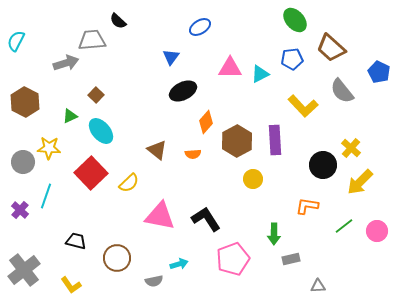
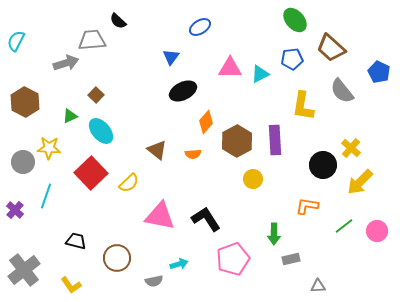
yellow L-shape at (303, 106): rotated 52 degrees clockwise
purple cross at (20, 210): moved 5 px left
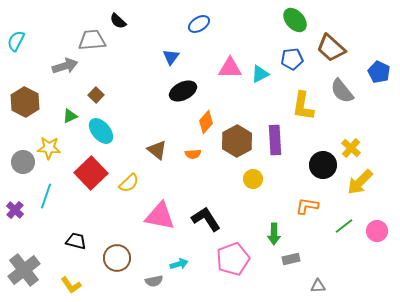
blue ellipse at (200, 27): moved 1 px left, 3 px up
gray arrow at (66, 63): moved 1 px left, 3 px down
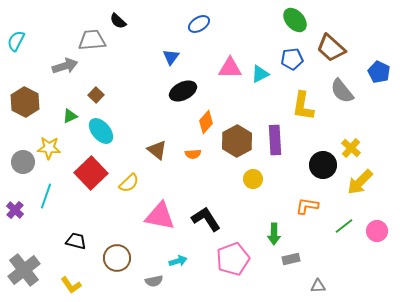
cyan arrow at (179, 264): moved 1 px left, 3 px up
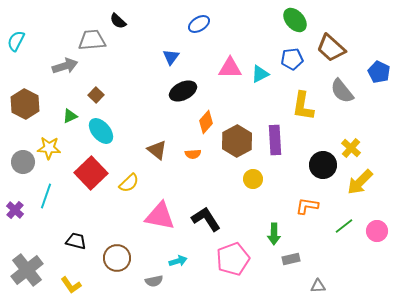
brown hexagon at (25, 102): moved 2 px down
gray cross at (24, 270): moved 3 px right
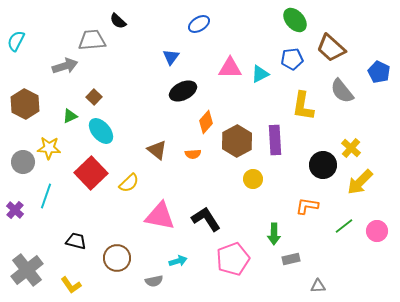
brown square at (96, 95): moved 2 px left, 2 px down
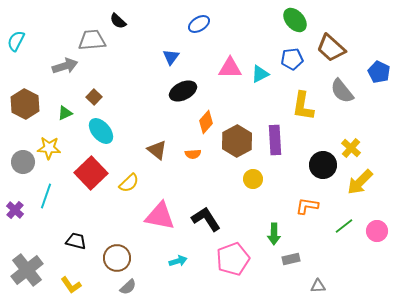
green triangle at (70, 116): moved 5 px left, 3 px up
gray semicircle at (154, 281): moved 26 px left, 6 px down; rotated 30 degrees counterclockwise
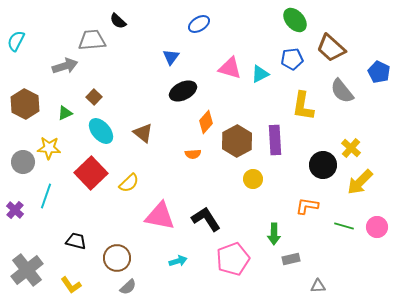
pink triangle at (230, 68): rotated 15 degrees clockwise
brown triangle at (157, 150): moved 14 px left, 17 px up
green line at (344, 226): rotated 54 degrees clockwise
pink circle at (377, 231): moved 4 px up
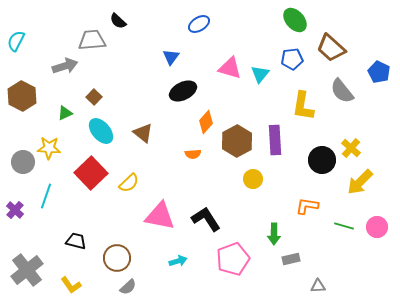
cyan triangle at (260, 74): rotated 24 degrees counterclockwise
brown hexagon at (25, 104): moved 3 px left, 8 px up
black circle at (323, 165): moved 1 px left, 5 px up
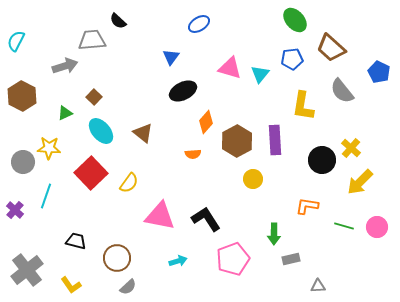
yellow semicircle at (129, 183): rotated 10 degrees counterclockwise
